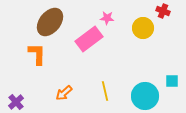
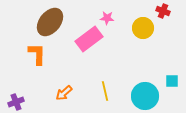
purple cross: rotated 21 degrees clockwise
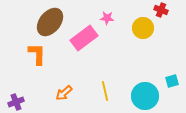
red cross: moved 2 px left, 1 px up
pink rectangle: moved 5 px left, 1 px up
cyan square: rotated 16 degrees counterclockwise
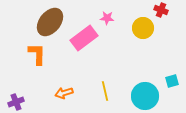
orange arrow: rotated 24 degrees clockwise
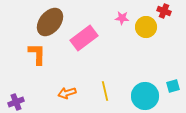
red cross: moved 3 px right, 1 px down
pink star: moved 15 px right
yellow circle: moved 3 px right, 1 px up
cyan square: moved 1 px right, 5 px down
orange arrow: moved 3 px right
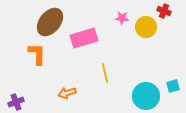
pink rectangle: rotated 20 degrees clockwise
yellow line: moved 18 px up
cyan circle: moved 1 px right
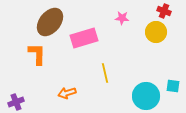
yellow circle: moved 10 px right, 5 px down
cyan square: rotated 24 degrees clockwise
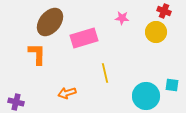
cyan square: moved 1 px left, 1 px up
purple cross: rotated 35 degrees clockwise
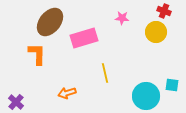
purple cross: rotated 28 degrees clockwise
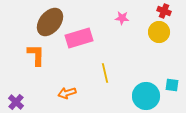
yellow circle: moved 3 px right
pink rectangle: moved 5 px left
orange L-shape: moved 1 px left, 1 px down
